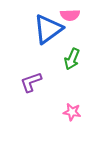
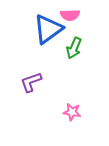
green arrow: moved 2 px right, 11 px up
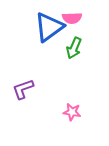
pink semicircle: moved 2 px right, 3 px down
blue triangle: moved 1 px right, 2 px up
purple L-shape: moved 8 px left, 7 px down
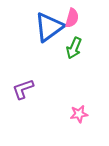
pink semicircle: rotated 72 degrees counterclockwise
pink star: moved 7 px right, 2 px down; rotated 18 degrees counterclockwise
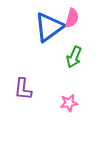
green arrow: moved 9 px down
purple L-shape: rotated 65 degrees counterclockwise
pink star: moved 10 px left, 11 px up
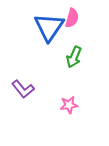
blue triangle: rotated 20 degrees counterclockwise
purple L-shape: rotated 45 degrees counterclockwise
pink star: moved 2 px down
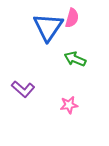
blue triangle: moved 1 px left
green arrow: moved 1 px right, 2 px down; rotated 90 degrees clockwise
purple L-shape: rotated 10 degrees counterclockwise
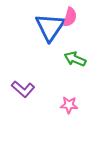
pink semicircle: moved 2 px left, 1 px up
blue triangle: moved 2 px right
pink star: rotated 12 degrees clockwise
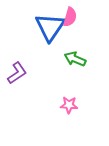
purple L-shape: moved 6 px left, 16 px up; rotated 75 degrees counterclockwise
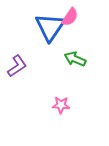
pink semicircle: rotated 18 degrees clockwise
purple L-shape: moved 7 px up
pink star: moved 8 px left
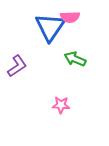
pink semicircle: rotated 54 degrees clockwise
